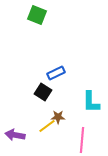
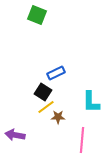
yellow line: moved 1 px left, 19 px up
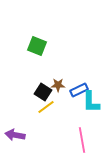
green square: moved 31 px down
blue rectangle: moved 23 px right, 17 px down
brown star: moved 32 px up
pink line: rotated 15 degrees counterclockwise
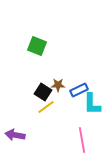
cyan L-shape: moved 1 px right, 2 px down
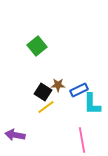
green square: rotated 30 degrees clockwise
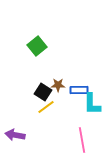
blue rectangle: rotated 24 degrees clockwise
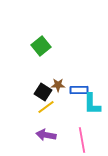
green square: moved 4 px right
purple arrow: moved 31 px right
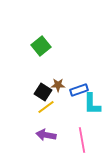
blue rectangle: rotated 18 degrees counterclockwise
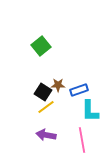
cyan L-shape: moved 2 px left, 7 px down
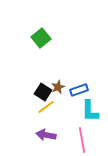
green square: moved 8 px up
brown star: moved 2 px down; rotated 24 degrees counterclockwise
